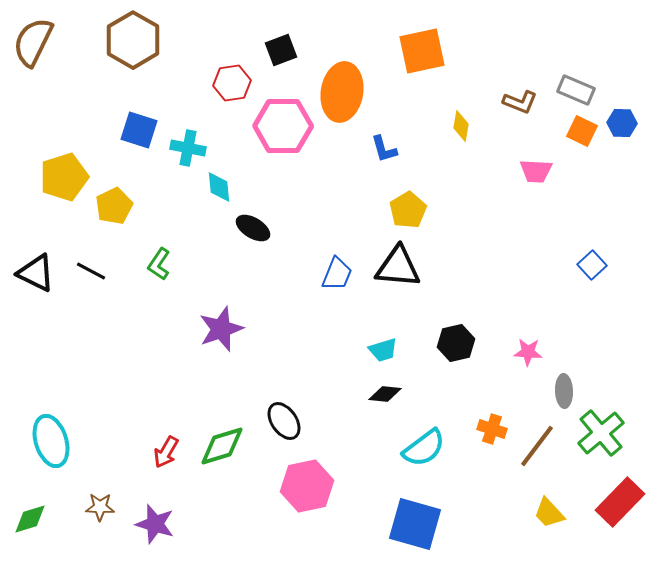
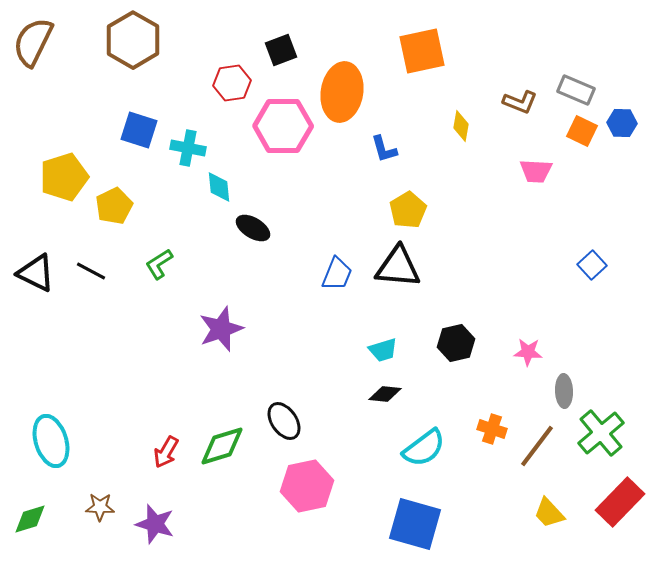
green L-shape at (159, 264): rotated 24 degrees clockwise
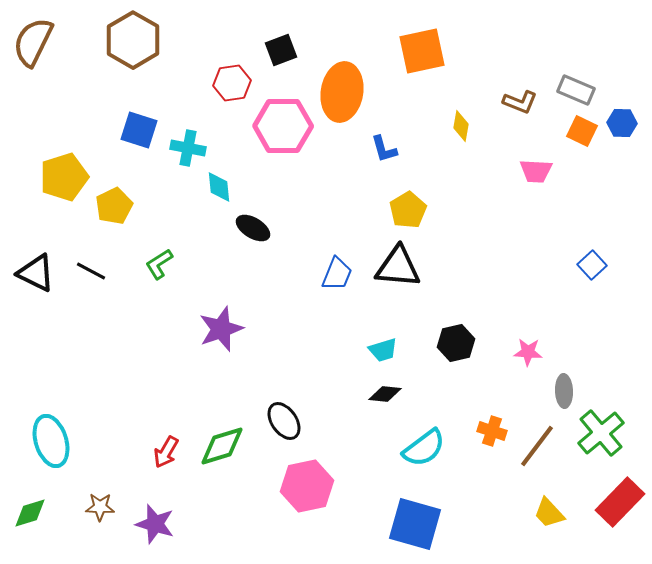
orange cross at (492, 429): moved 2 px down
green diamond at (30, 519): moved 6 px up
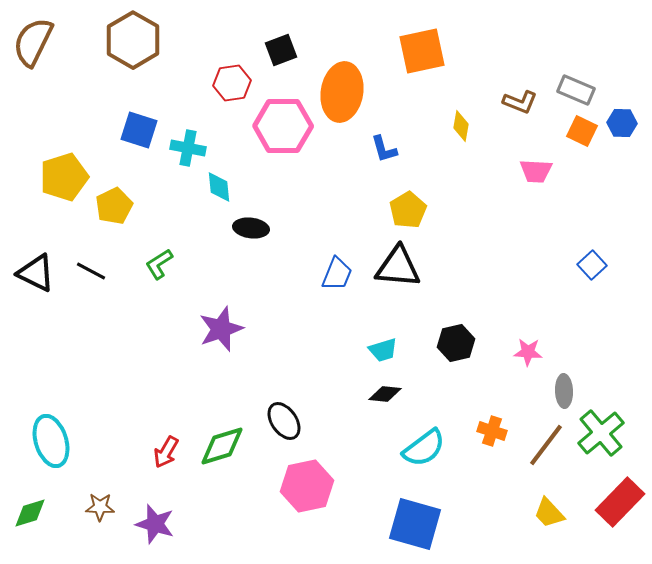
black ellipse at (253, 228): moved 2 px left; rotated 24 degrees counterclockwise
brown line at (537, 446): moved 9 px right, 1 px up
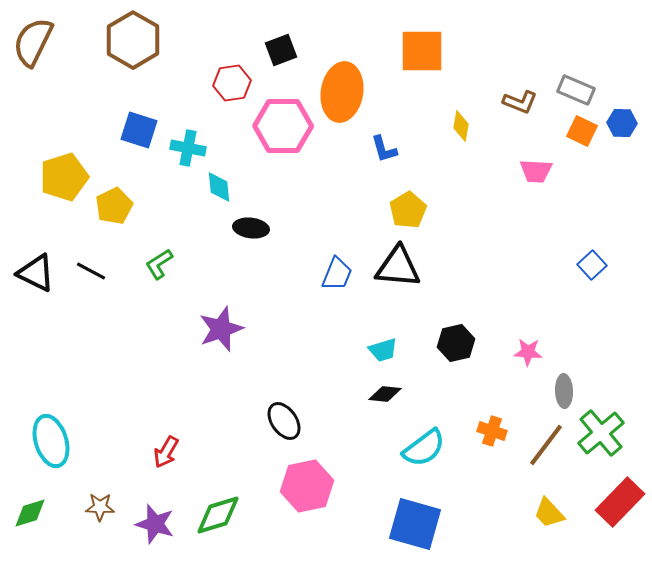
orange square at (422, 51): rotated 12 degrees clockwise
green diamond at (222, 446): moved 4 px left, 69 px down
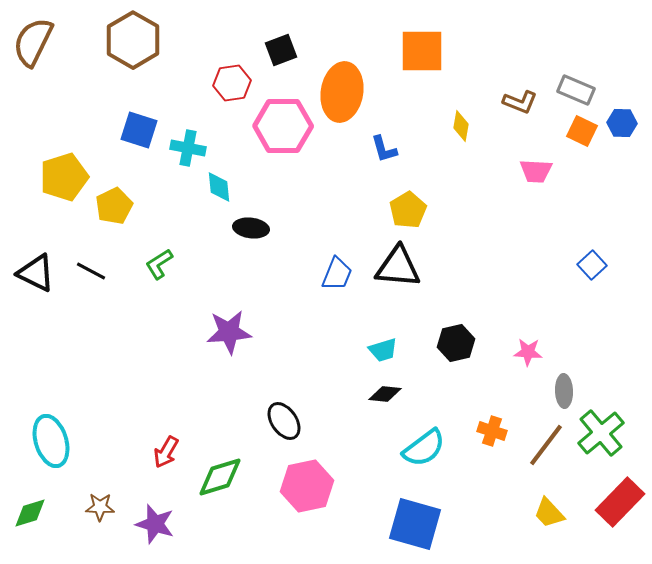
purple star at (221, 329): moved 8 px right, 3 px down; rotated 15 degrees clockwise
green diamond at (218, 515): moved 2 px right, 38 px up
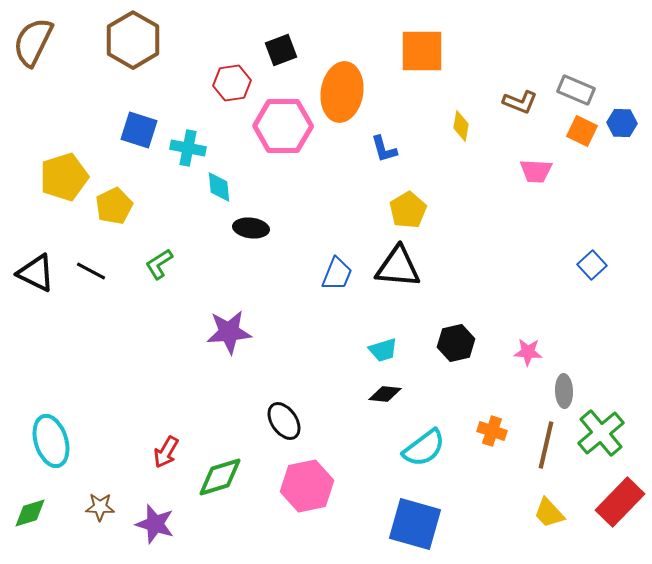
brown line at (546, 445): rotated 24 degrees counterclockwise
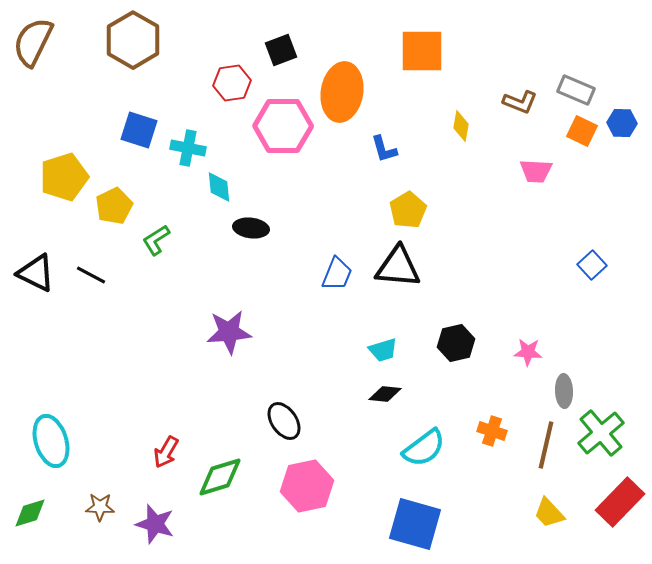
green L-shape at (159, 264): moved 3 px left, 24 px up
black line at (91, 271): moved 4 px down
